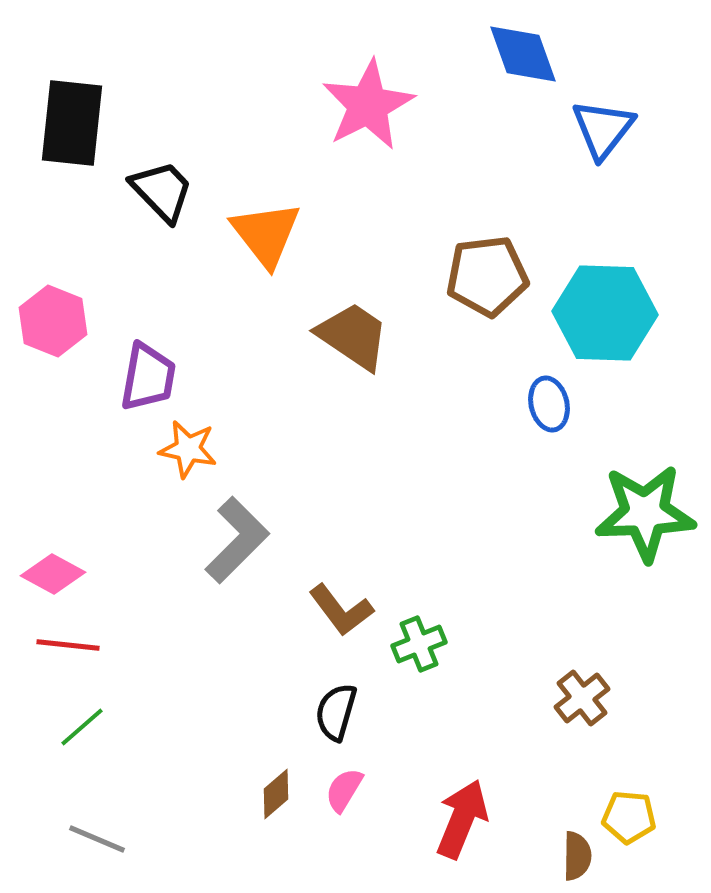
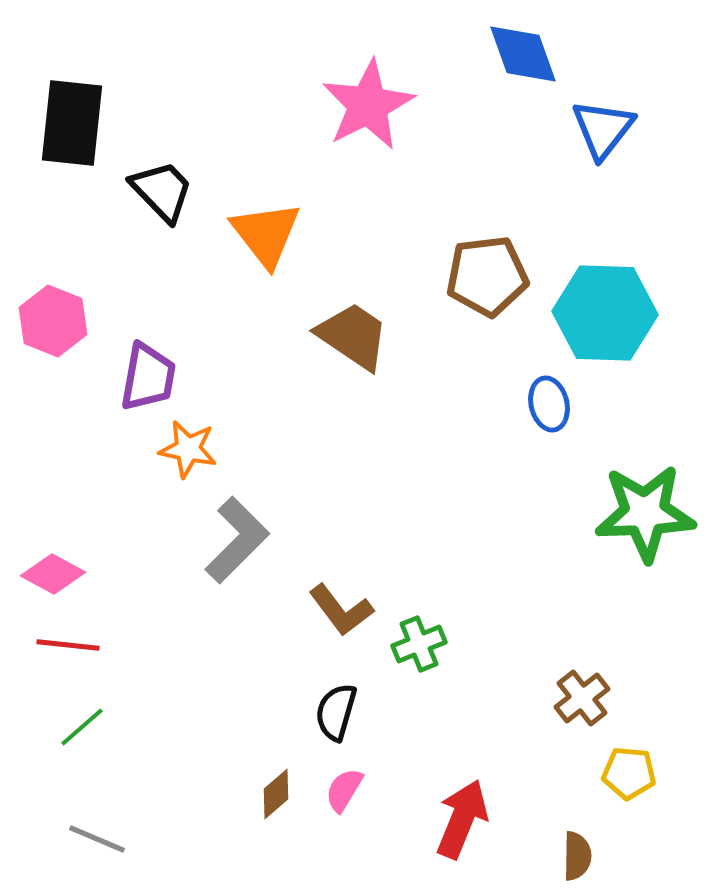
yellow pentagon: moved 44 px up
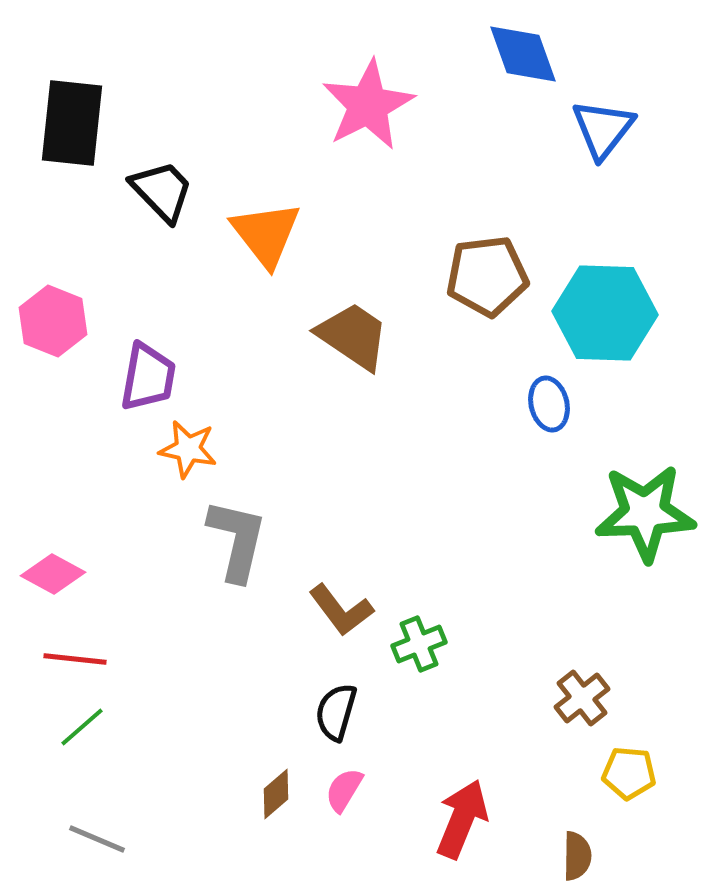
gray L-shape: rotated 32 degrees counterclockwise
red line: moved 7 px right, 14 px down
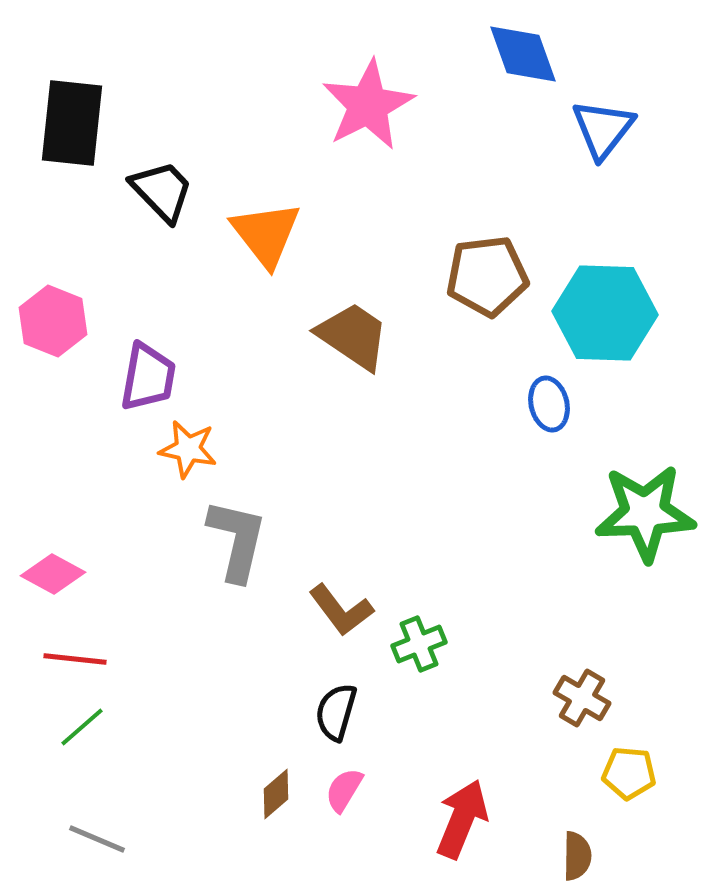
brown cross: rotated 22 degrees counterclockwise
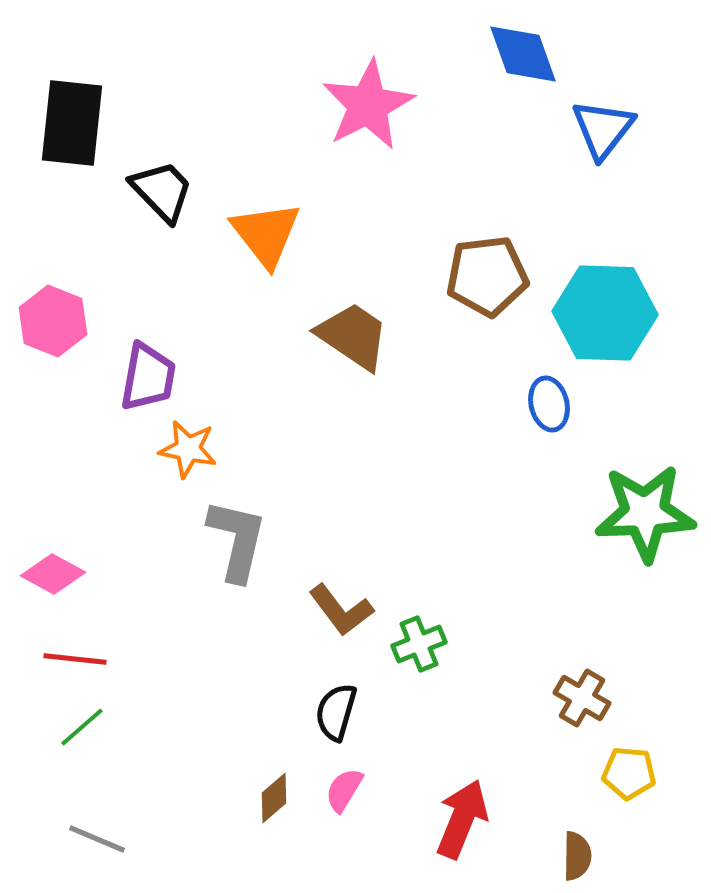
brown diamond: moved 2 px left, 4 px down
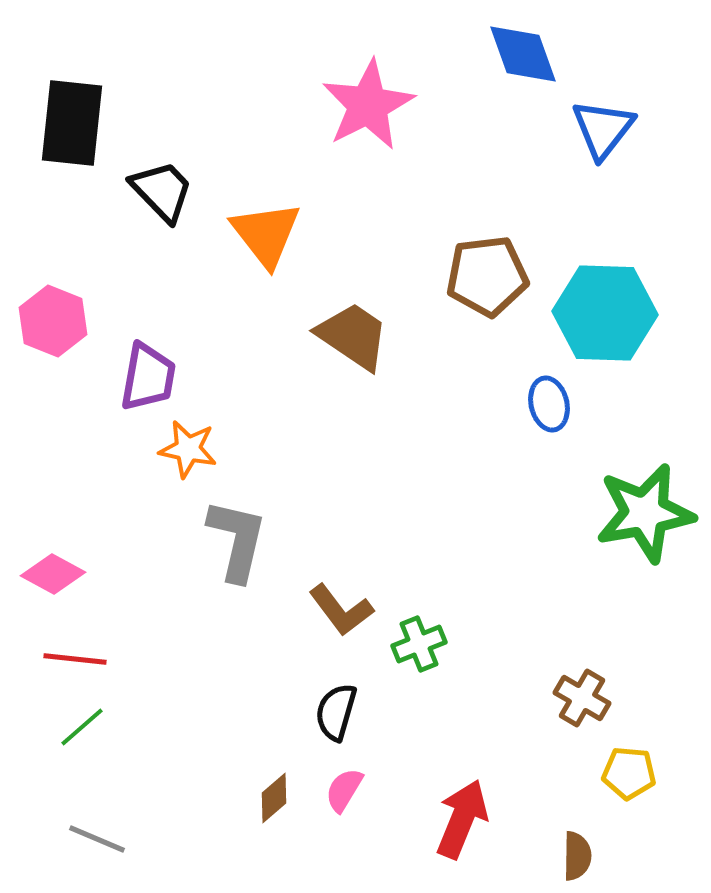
green star: rotated 8 degrees counterclockwise
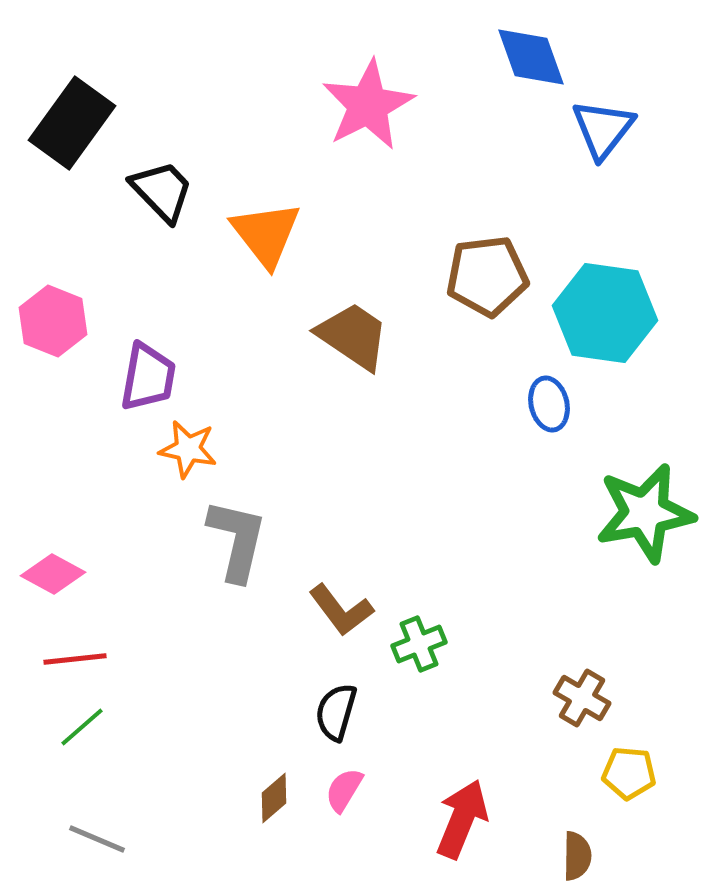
blue diamond: moved 8 px right, 3 px down
black rectangle: rotated 30 degrees clockwise
cyan hexagon: rotated 6 degrees clockwise
red line: rotated 12 degrees counterclockwise
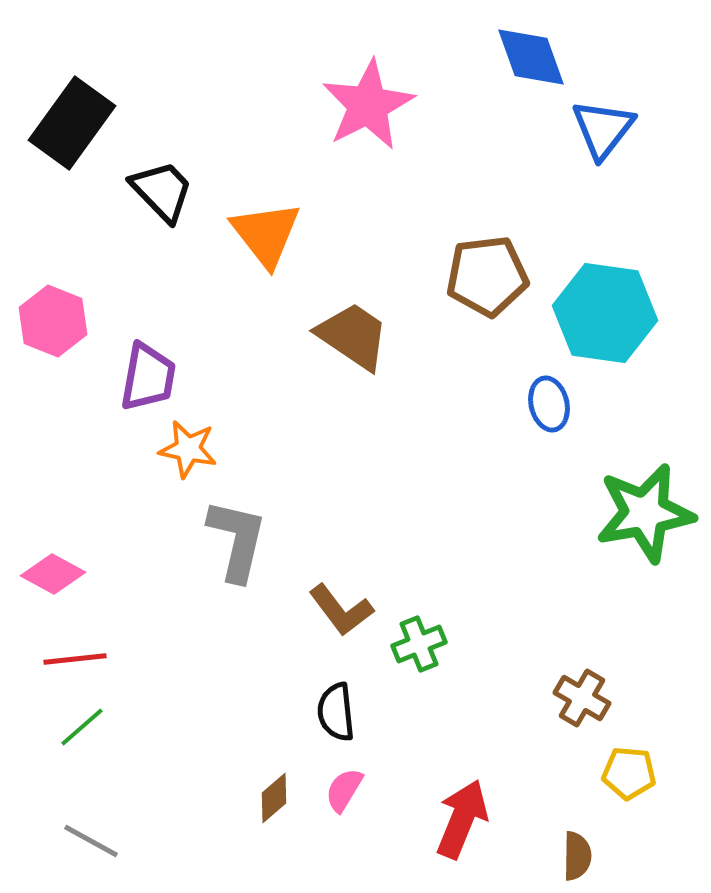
black semicircle: rotated 22 degrees counterclockwise
gray line: moved 6 px left, 2 px down; rotated 6 degrees clockwise
